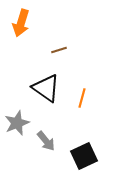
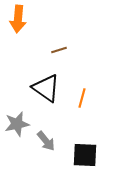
orange arrow: moved 3 px left, 4 px up; rotated 12 degrees counterclockwise
gray star: moved 1 px down; rotated 10 degrees clockwise
black square: moved 1 px right, 1 px up; rotated 28 degrees clockwise
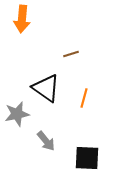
orange arrow: moved 4 px right
brown line: moved 12 px right, 4 px down
orange line: moved 2 px right
gray star: moved 10 px up
black square: moved 2 px right, 3 px down
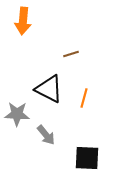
orange arrow: moved 1 px right, 2 px down
black triangle: moved 3 px right, 1 px down; rotated 8 degrees counterclockwise
gray star: rotated 15 degrees clockwise
gray arrow: moved 6 px up
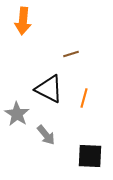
gray star: rotated 30 degrees clockwise
black square: moved 3 px right, 2 px up
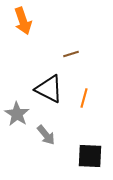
orange arrow: rotated 24 degrees counterclockwise
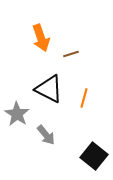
orange arrow: moved 18 px right, 17 px down
black square: moved 4 px right; rotated 36 degrees clockwise
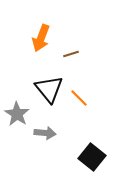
orange arrow: rotated 40 degrees clockwise
black triangle: rotated 24 degrees clockwise
orange line: moved 5 px left; rotated 60 degrees counterclockwise
gray arrow: moved 1 px left, 2 px up; rotated 45 degrees counterclockwise
black square: moved 2 px left, 1 px down
